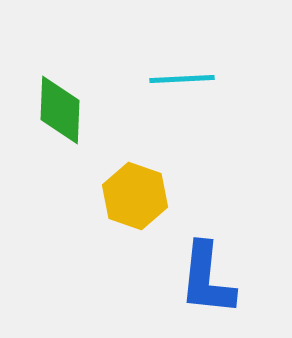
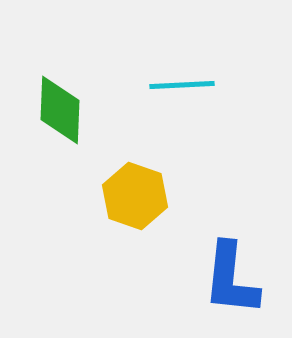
cyan line: moved 6 px down
blue L-shape: moved 24 px right
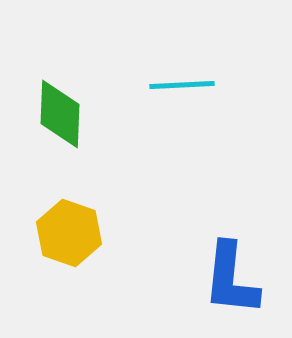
green diamond: moved 4 px down
yellow hexagon: moved 66 px left, 37 px down
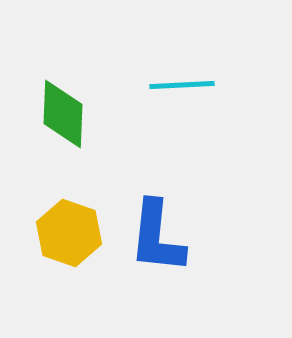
green diamond: moved 3 px right
blue L-shape: moved 74 px left, 42 px up
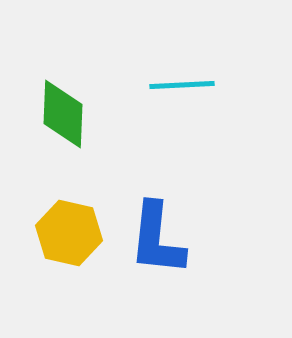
yellow hexagon: rotated 6 degrees counterclockwise
blue L-shape: moved 2 px down
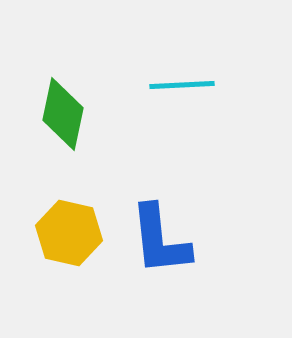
green diamond: rotated 10 degrees clockwise
blue L-shape: moved 3 px right, 1 px down; rotated 12 degrees counterclockwise
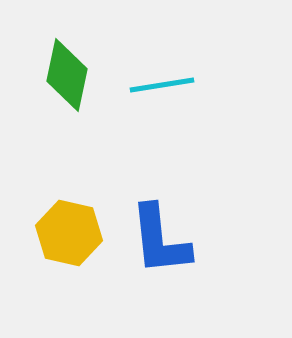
cyan line: moved 20 px left; rotated 6 degrees counterclockwise
green diamond: moved 4 px right, 39 px up
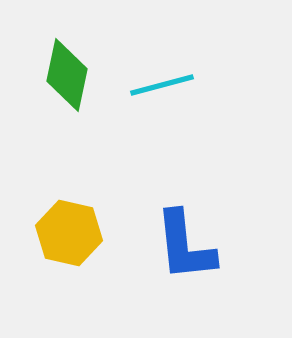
cyan line: rotated 6 degrees counterclockwise
blue L-shape: moved 25 px right, 6 px down
